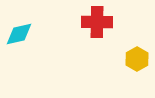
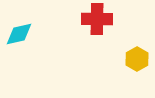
red cross: moved 3 px up
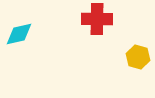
yellow hexagon: moved 1 px right, 2 px up; rotated 15 degrees counterclockwise
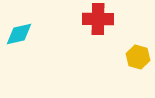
red cross: moved 1 px right
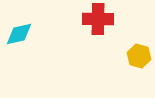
yellow hexagon: moved 1 px right, 1 px up
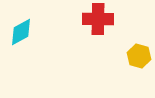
cyan diamond: moved 2 px right, 2 px up; rotated 16 degrees counterclockwise
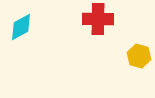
cyan diamond: moved 5 px up
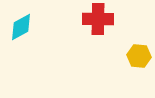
yellow hexagon: rotated 10 degrees counterclockwise
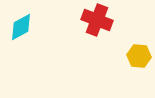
red cross: moved 1 px left, 1 px down; rotated 20 degrees clockwise
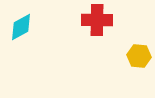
red cross: rotated 20 degrees counterclockwise
